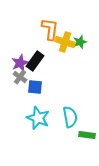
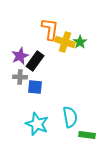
green star: rotated 16 degrees counterclockwise
purple star: moved 7 px up
gray cross: rotated 32 degrees counterclockwise
cyan star: moved 1 px left, 6 px down
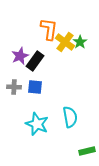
orange L-shape: moved 1 px left
yellow cross: rotated 18 degrees clockwise
gray cross: moved 6 px left, 10 px down
green rectangle: moved 16 px down; rotated 21 degrees counterclockwise
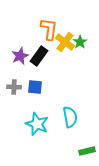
black rectangle: moved 4 px right, 5 px up
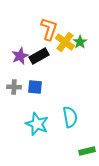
orange L-shape: rotated 10 degrees clockwise
black rectangle: rotated 24 degrees clockwise
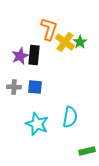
black rectangle: moved 5 px left, 1 px up; rotated 54 degrees counterclockwise
cyan semicircle: rotated 20 degrees clockwise
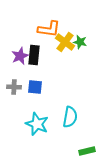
orange L-shape: rotated 80 degrees clockwise
green star: rotated 24 degrees counterclockwise
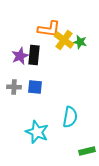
yellow cross: moved 1 px left, 2 px up
cyan star: moved 8 px down
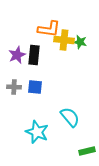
yellow cross: rotated 30 degrees counterclockwise
purple star: moved 3 px left, 1 px up
cyan semicircle: rotated 50 degrees counterclockwise
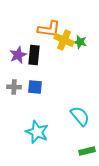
yellow cross: rotated 18 degrees clockwise
purple star: moved 1 px right
cyan semicircle: moved 10 px right, 1 px up
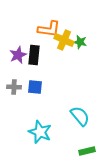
cyan star: moved 3 px right
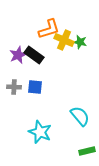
orange L-shape: rotated 25 degrees counterclockwise
black rectangle: rotated 60 degrees counterclockwise
